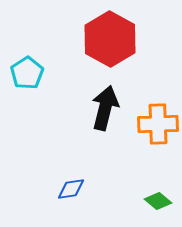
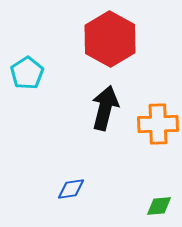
green diamond: moved 1 px right, 5 px down; rotated 44 degrees counterclockwise
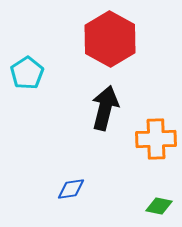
orange cross: moved 2 px left, 15 px down
green diamond: rotated 16 degrees clockwise
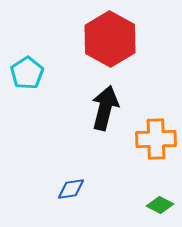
green diamond: moved 1 px right, 1 px up; rotated 16 degrees clockwise
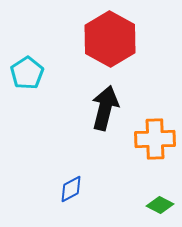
orange cross: moved 1 px left
blue diamond: rotated 20 degrees counterclockwise
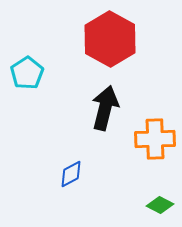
blue diamond: moved 15 px up
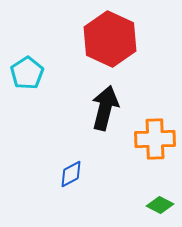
red hexagon: rotated 4 degrees counterclockwise
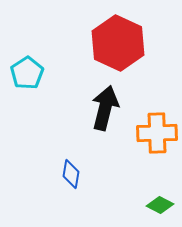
red hexagon: moved 8 px right, 4 px down
orange cross: moved 2 px right, 6 px up
blue diamond: rotated 52 degrees counterclockwise
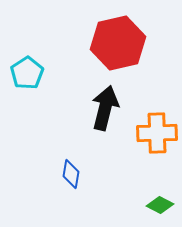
red hexagon: rotated 22 degrees clockwise
